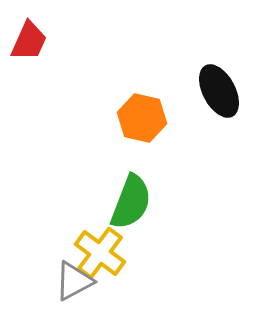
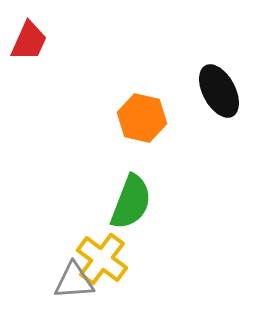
yellow cross: moved 2 px right, 6 px down
gray triangle: rotated 24 degrees clockwise
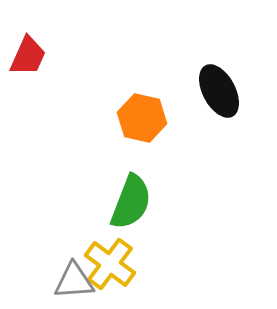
red trapezoid: moved 1 px left, 15 px down
yellow cross: moved 8 px right, 5 px down
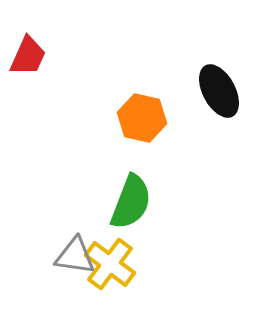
gray triangle: moved 1 px right, 25 px up; rotated 12 degrees clockwise
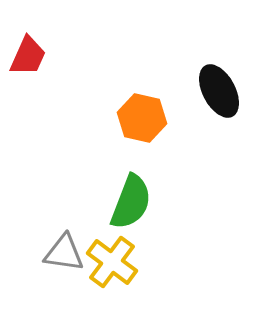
gray triangle: moved 11 px left, 3 px up
yellow cross: moved 2 px right, 2 px up
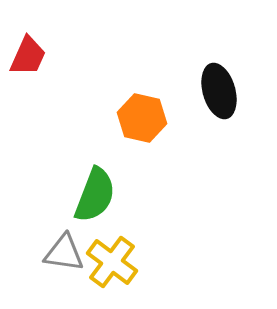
black ellipse: rotated 12 degrees clockwise
green semicircle: moved 36 px left, 7 px up
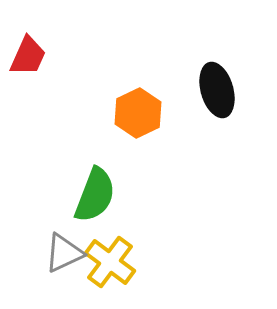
black ellipse: moved 2 px left, 1 px up
orange hexagon: moved 4 px left, 5 px up; rotated 21 degrees clockwise
gray triangle: rotated 33 degrees counterclockwise
yellow cross: moved 2 px left
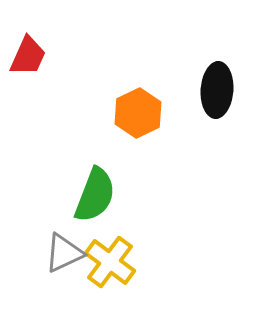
black ellipse: rotated 20 degrees clockwise
